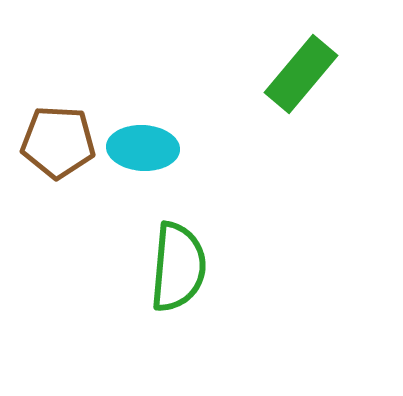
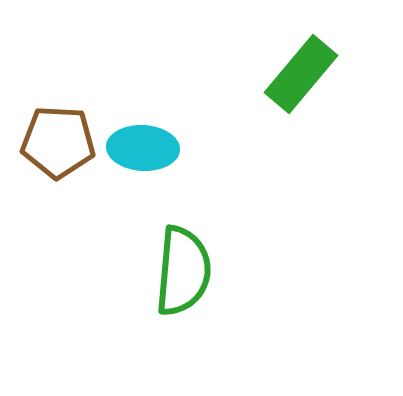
green semicircle: moved 5 px right, 4 px down
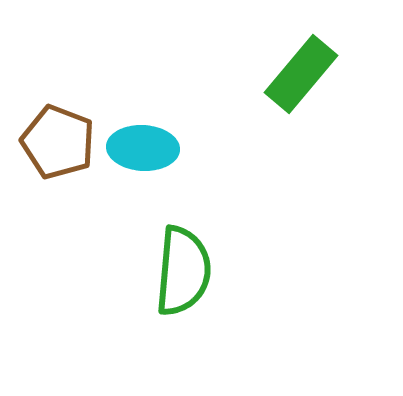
brown pentagon: rotated 18 degrees clockwise
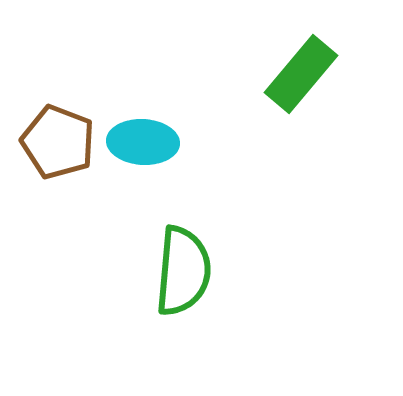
cyan ellipse: moved 6 px up
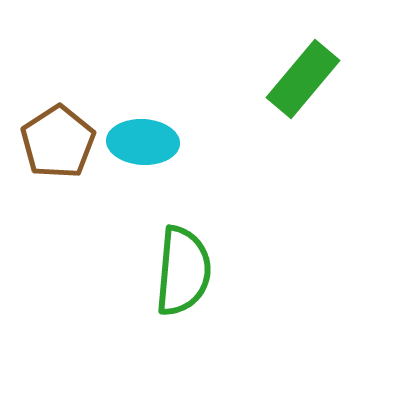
green rectangle: moved 2 px right, 5 px down
brown pentagon: rotated 18 degrees clockwise
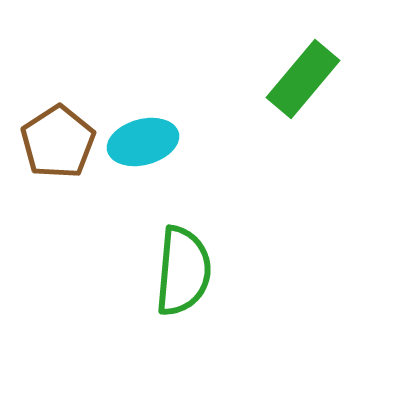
cyan ellipse: rotated 18 degrees counterclockwise
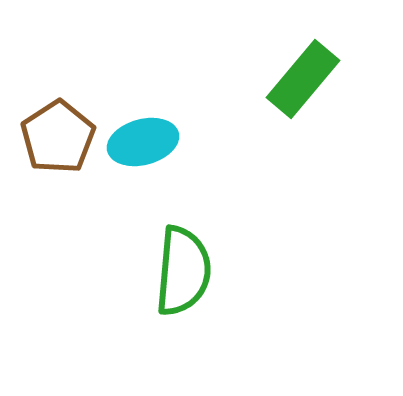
brown pentagon: moved 5 px up
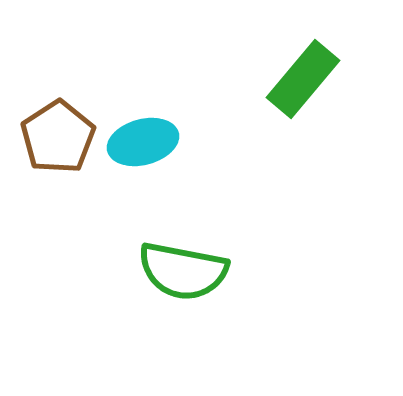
green semicircle: rotated 96 degrees clockwise
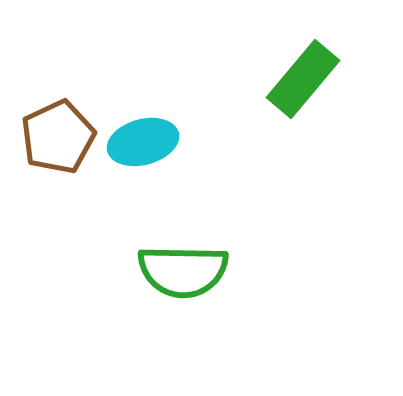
brown pentagon: rotated 8 degrees clockwise
green semicircle: rotated 10 degrees counterclockwise
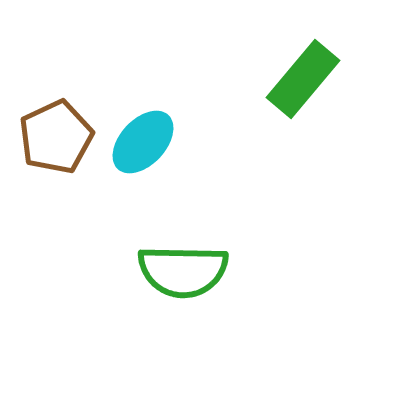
brown pentagon: moved 2 px left
cyan ellipse: rotated 32 degrees counterclockwise
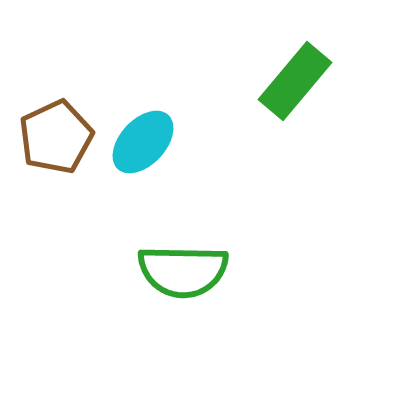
green rectangle: moved 8 px left, 2 px down
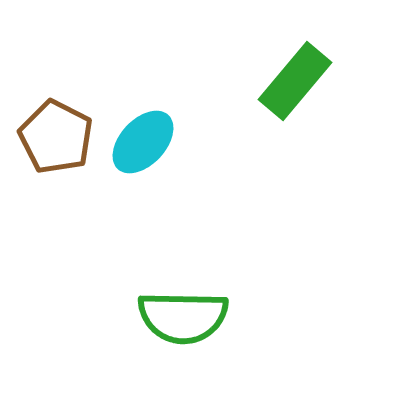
brown pentagon: rotated 20 degrees counterclockwise
green semicircle: moved 46 px down
